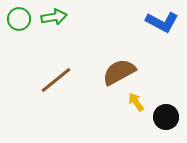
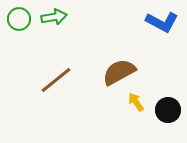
black circle: moved 2 px right, 7 px up
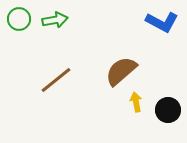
green arrow: moved 1 px right, 3 px down
brown semicircle: moved 2 px right, 1 px up; rotated 12 degrees counterclockwise
yellow arrow: rotated 24 degrees clockwise
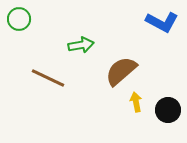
green arrow: moved 26 px right, 25 px down
brown line: moved 8 px left, 2 px up; rotated 64 degrees clockwise
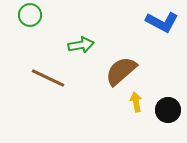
green circle: moved 11 px right, 4 px up
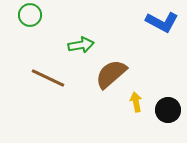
brown semicircle: moved 10 px left, 3 px down
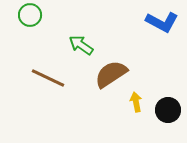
green arrow: rotated 135 degrees counterclockwise
brown semicircle: rotated 8 degrees clockwise
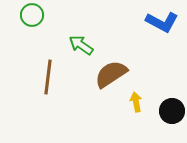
green circle: moved 2 px right
brown line: moved 1 px up; rotated 72 degrees clockwise
black circle: moved 4 px right, 1 px down
